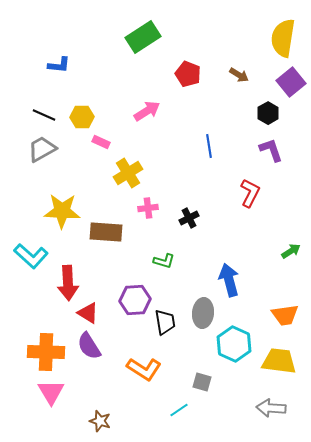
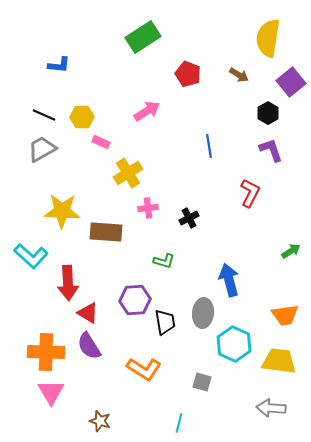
yellow semicircle: moved 15 px left
cyan line: moved 13 px down; rotated 42 degrees counterclockwise
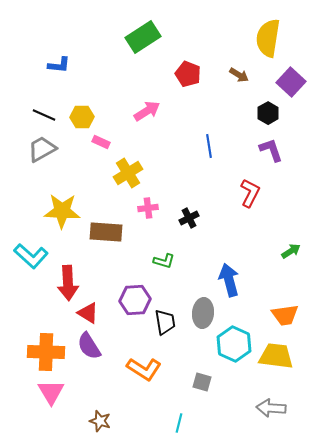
purple square: rotated 8 degrees counterclockwise
yellow trapezoid: moved 3 px left, 5 px up
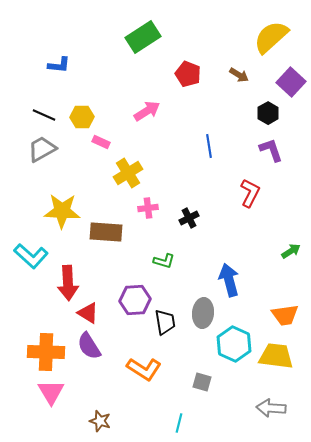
yellow semicircle: moved 3 px right, 1 px up; rotated 39 degrees clockwise
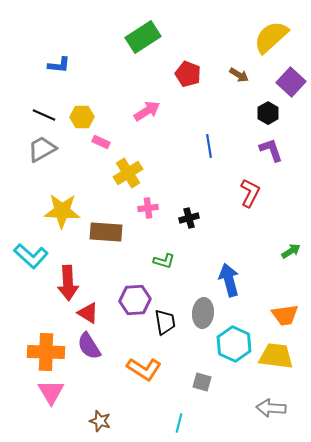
black cross: rotated 12 degrees clockwise
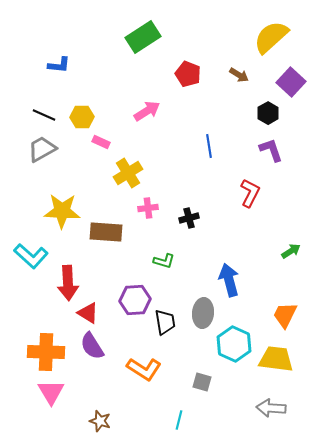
orange trapezoid: rotated 124 degrees clockwise
purple semicircle: moved 3 px right
yellow trapezoid: moved 3 px down
cyan line: moved 3 px up
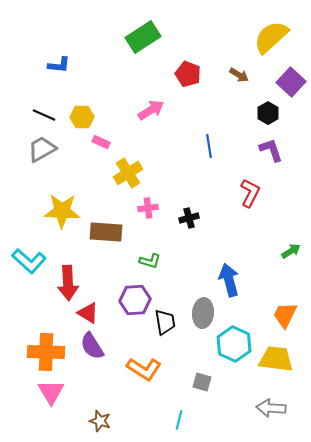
pink arrow: moved 4 px right, 1 px up
cyan L-shape: moved 2 px left, 5 px down
green L-shape: moved 14 px left
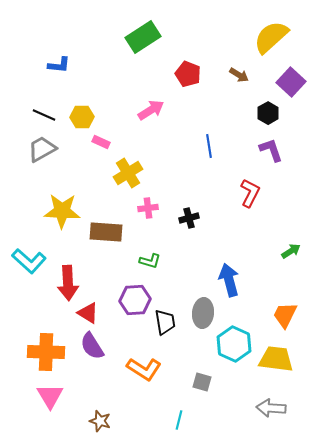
pink triangle: moved 1 px left, 4 px down
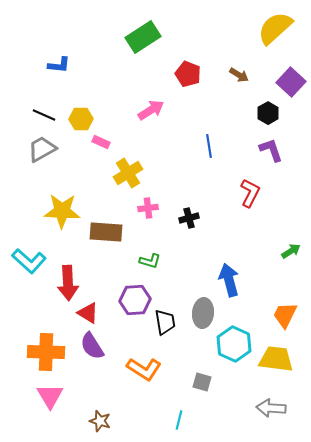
yellow semicircle: moved 4 px right, 9 px up
yellow hexagon: moved 1 px left, 2 px down
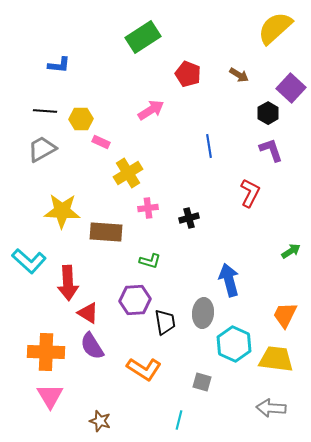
purple square: moved 6 px down
black line: moved 1 px right, 4 px up; rotated 20 degrees counterclockwise
